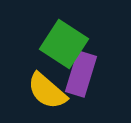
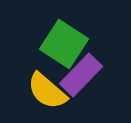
purple rectangle: moved 1 px down; rotated 27 degrees clockwise
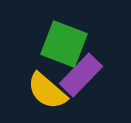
green square: rotated 12 degrees counterclockwise
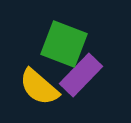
yellow semicircle: moved 8 px left, 4 px up
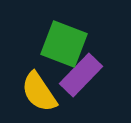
yellow semicircle: moved 5 px down; rotated 15 degrees clockwise
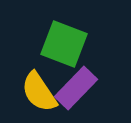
purple rectangle: moved 5 px left, 13 px down
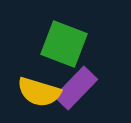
yellow semicircle: rotated 39 degrees counterclockwise
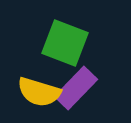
green square: moved 1 px right, 1 px up
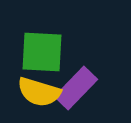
green square: moved 23 px left, 9 px down; rotated 18 degrees counterclockwise
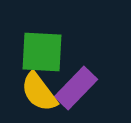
yellow semicircle: rotated 36 degrees clockwise
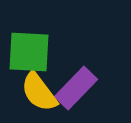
green square: moved 13 px left
